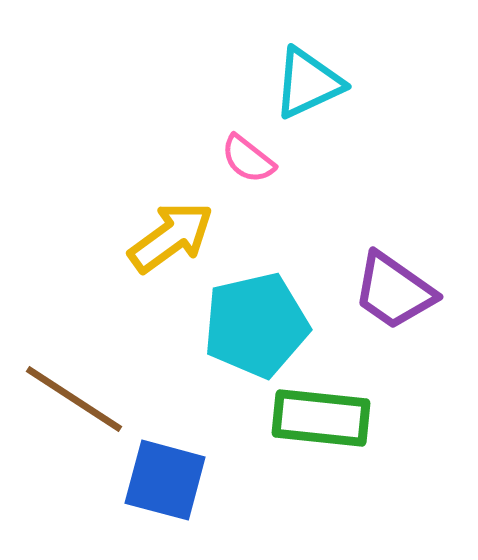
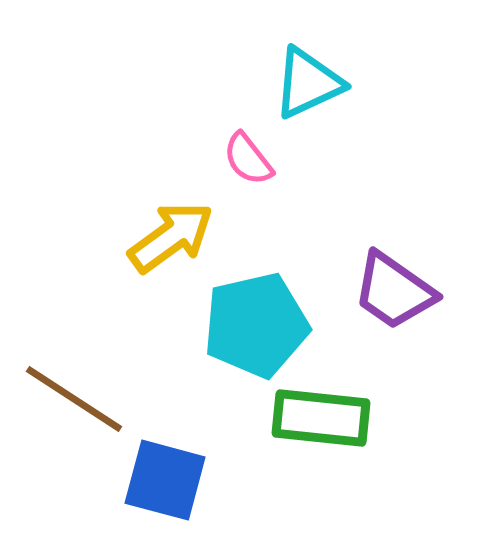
pink semicircle: rotated 14 degrees clockwise
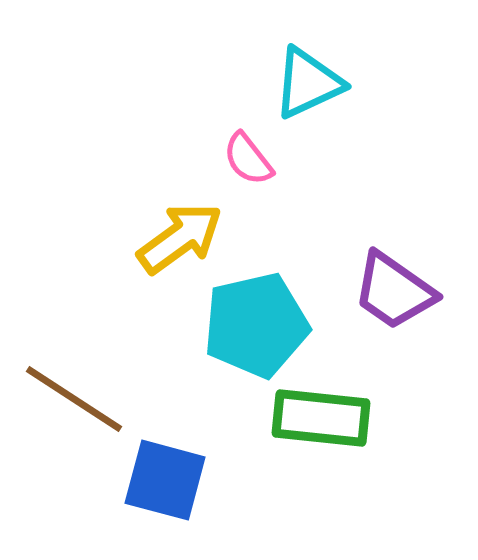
yellow arrow: moved 9 px right, 1 px down
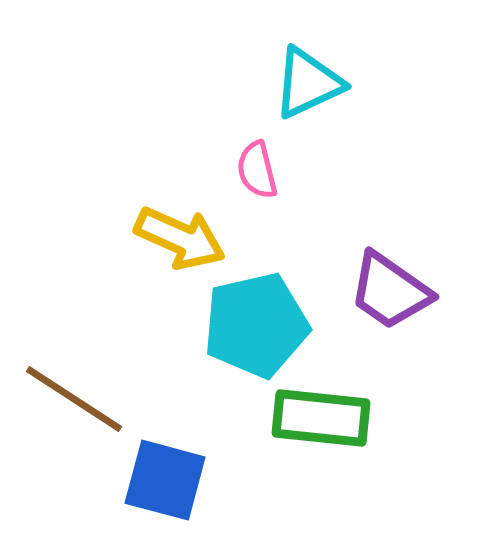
pink semicircle: moved 9 px right, 11 px down; rotated 24 degrees clockwise
yellow arrow: rotated 60 degrees clockwise
purple trapezoid: moved 4 px left
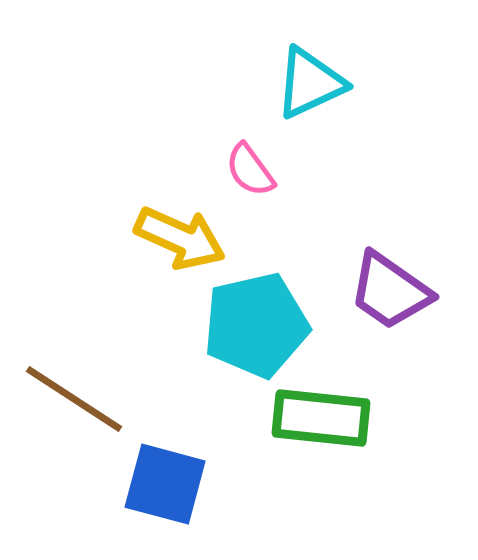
cyan triangle: moved 2 px right
pink semicircle: moved 7 px left; rotated 22 degrees counterclockwise
blue square: moved 4 px down
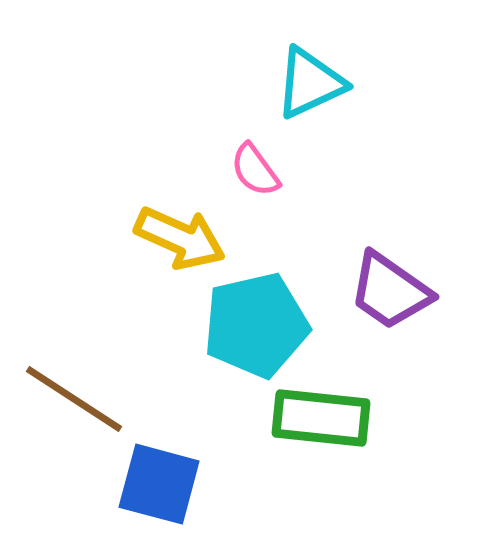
pink semicircle: moved 5 px right
blue square: moved 6 px left
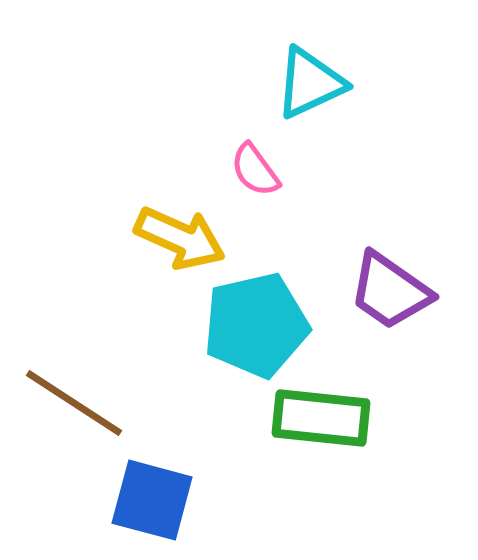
brown line: moved 4 px down
blue square: moved 7 px left, 16 px down
